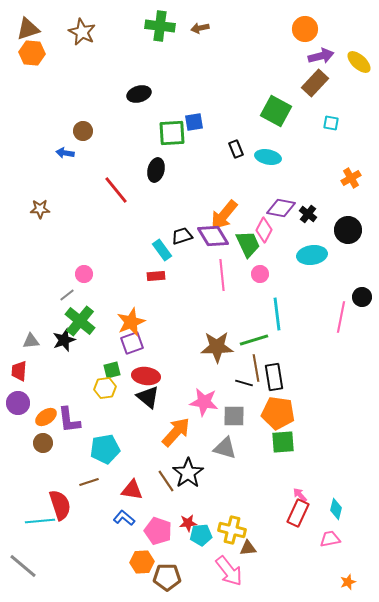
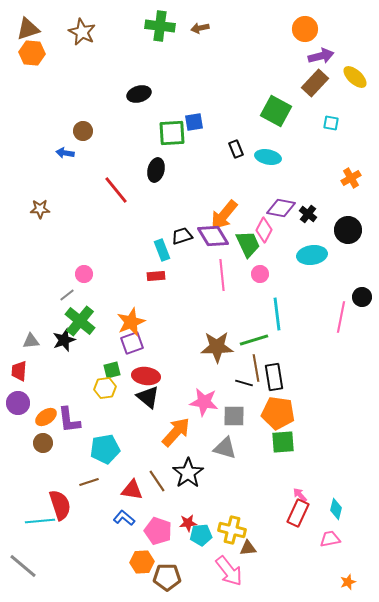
yellow ellipse at (359, 62): moved 4 px left, 15 px down
cyan rectangle at (162, 250): rotated 15 degrees clockwise
brown line at (166, 481): moved 9 px left
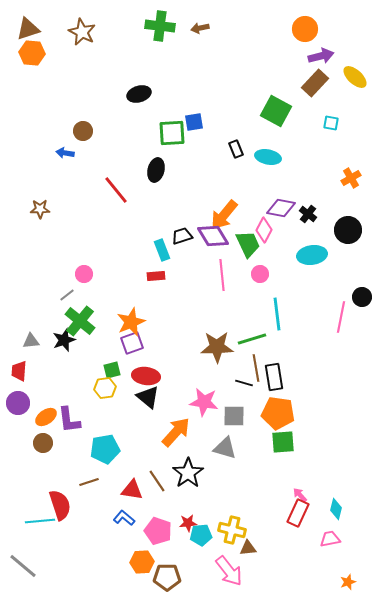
green line at (254, 340): moved 2 px left, 1 px up
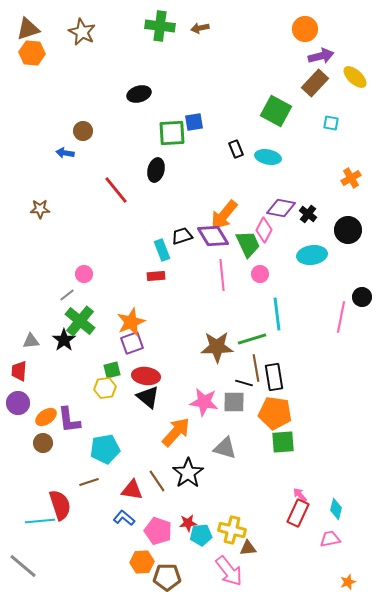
black star at (64, 340): rotated 15 degrees counterclockwise
orange pentagon at (278, 413): moved 3 px left
gray square at (234, 416): moved 14 px up
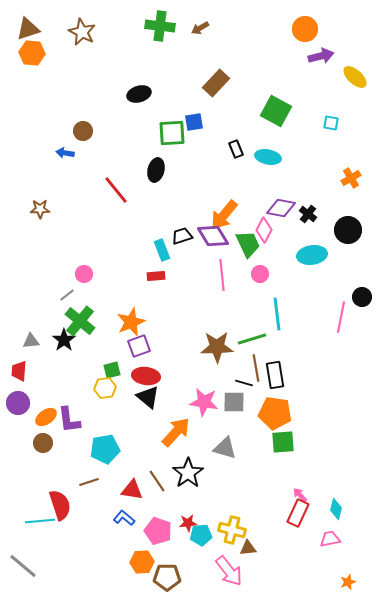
brown arrow at (200, 28): rotated 18 degrees counterclockwise
brown rectangle at (315, 83): moved 99 px left
purple square at (132, 343): moved 7 px right, 3 px down
black rectangle at (274, 377): moved 1 px right, 2 px up
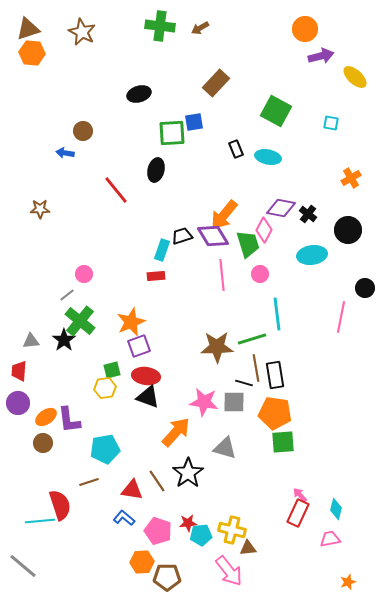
green trapezoid at (248, 244): rotated 8 degrees clockwise
cyan rectangle at (162, 250): rotated 40 degrees clockwise
black circle at (362, 297): moved 3 px right, 9 px up
black triangle at (148, 397): rotated 20 degrees counterclockwise
